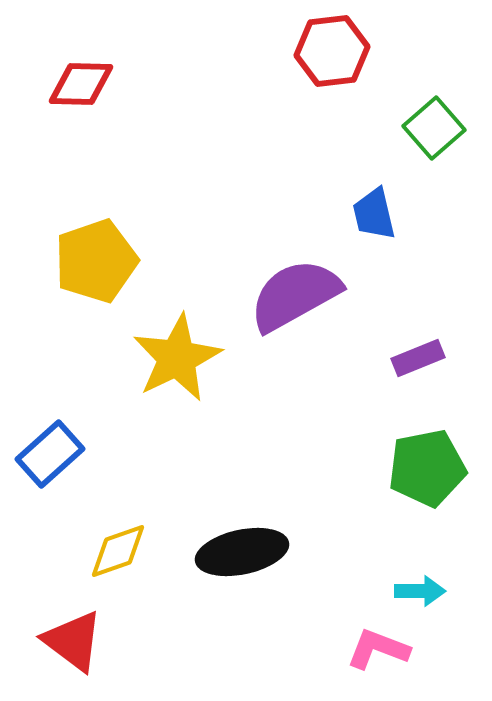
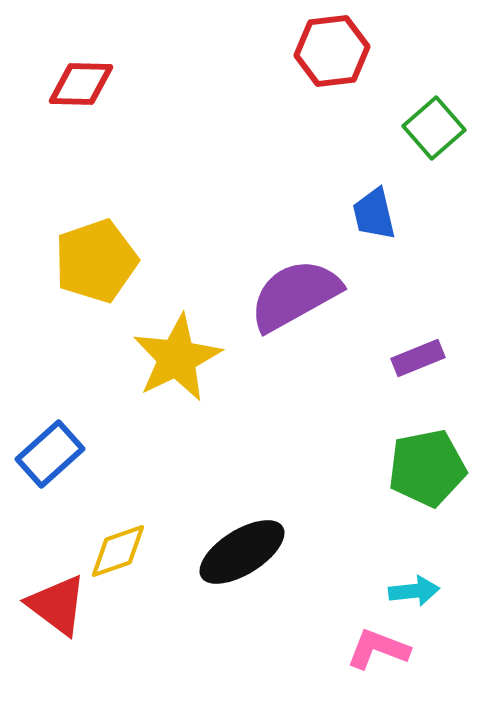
black ellipse: rotated 20 degrees counterclockwise
cyan arrow: moved 6 px left; rotated 6 degrees counterclockwise
red triangle: moved 16 px left, 36 px up
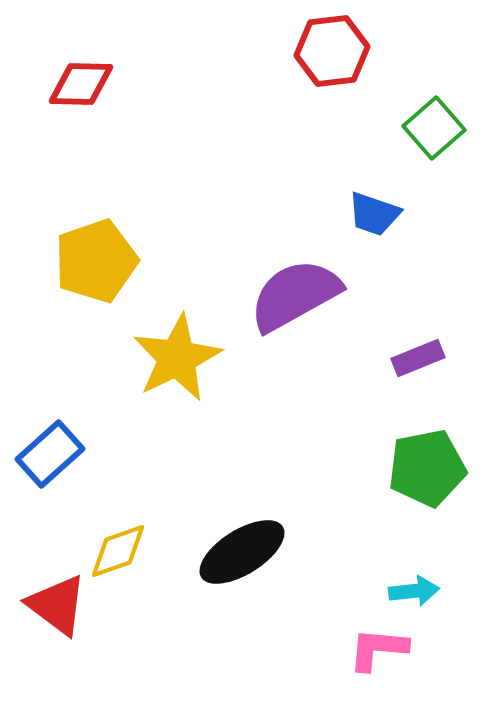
blue trapezoid: rotated 58 degrees counterclockwise
pink L-shape: rotated 16 degrees counterclockwise
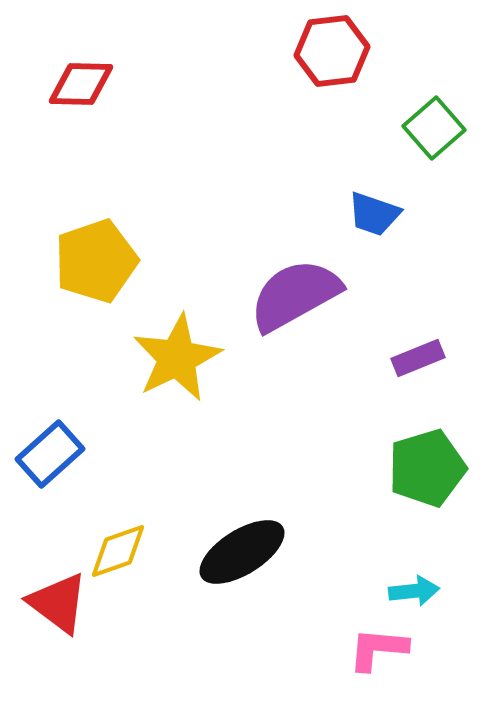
green pentagon: rotated 6 degrees counterclockwise
red triangle: moved 1 px right, 2 px up
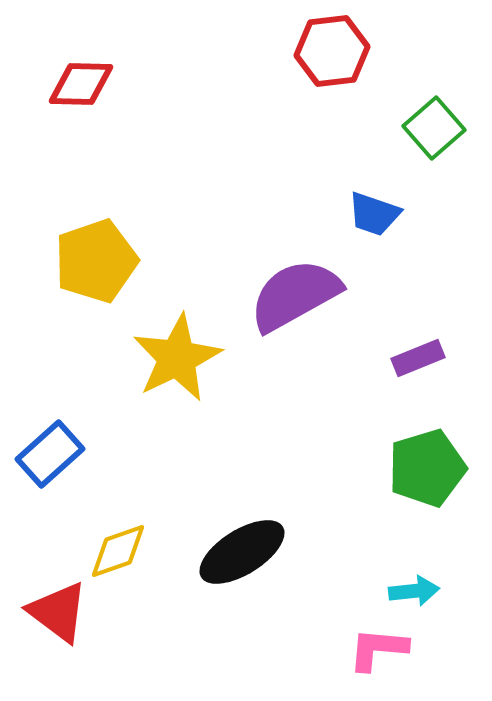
red triangle: moved 9 px down
